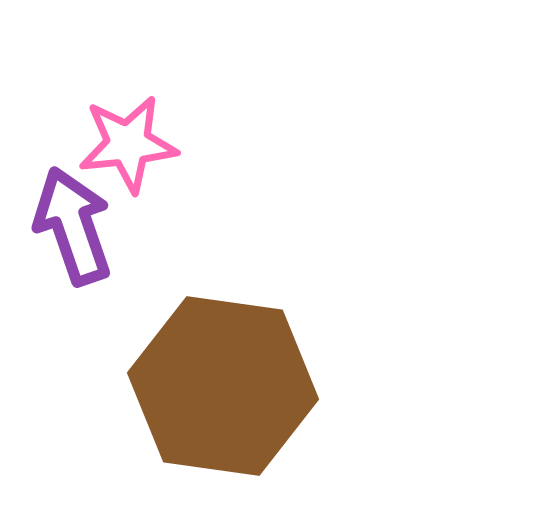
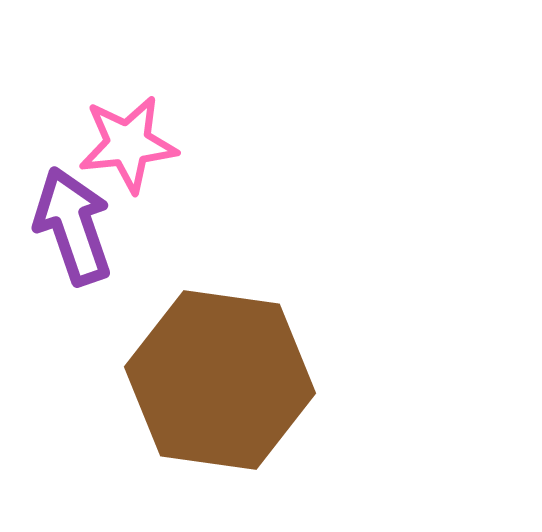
brown hexagon: moved 3 px left, 6 px up
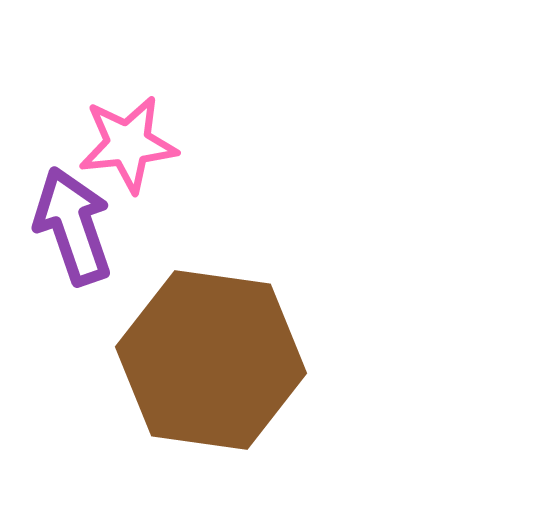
brown hexagon: moved 9 px left, 20 px up
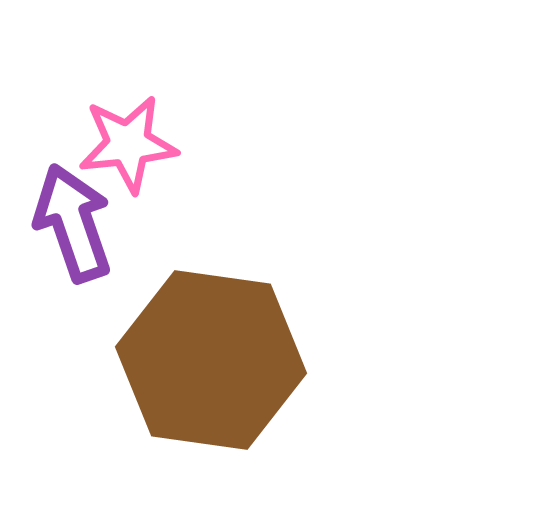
purple arrow: moved 3 px up
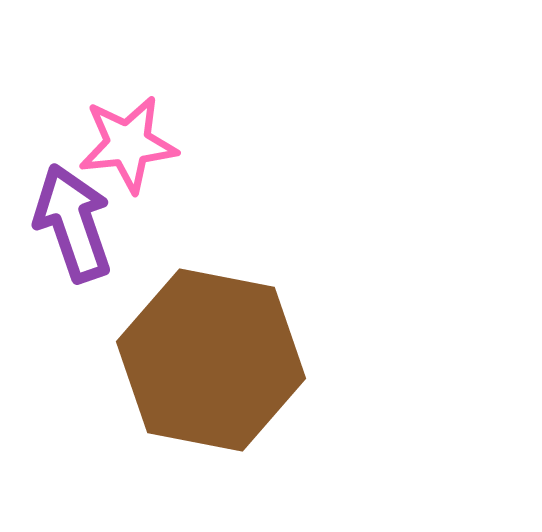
brown hexagon: rotated 3 degrees clockwise
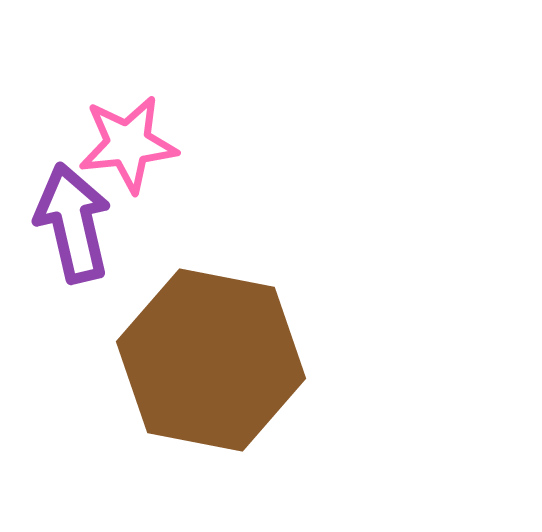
purple arrow: rotated 6 degrees clockwise
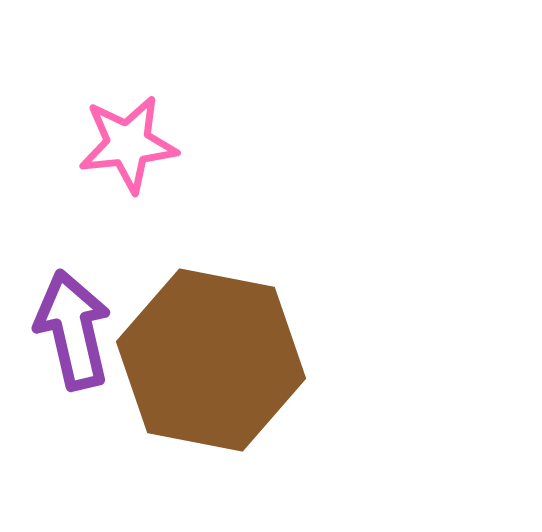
purple arrow: moved 107 px down
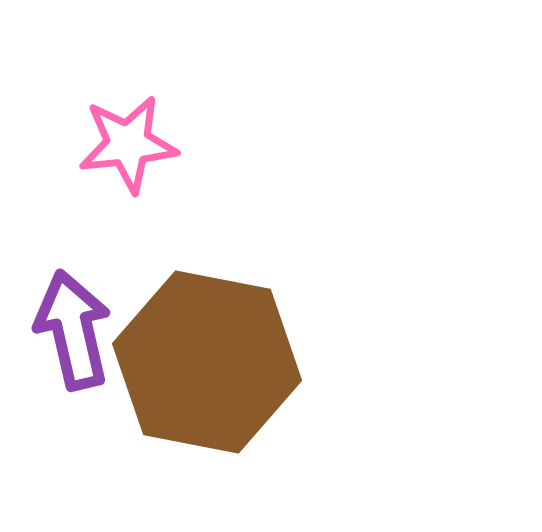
brown hexagon: moved 4 px left, 2 px down
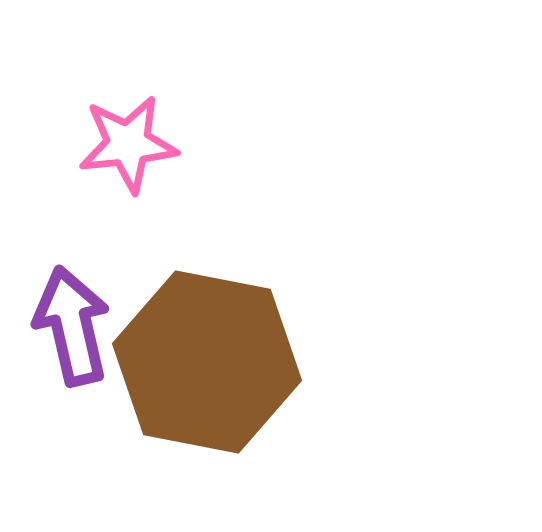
purple arrow: moved 1 px left, 4 px up
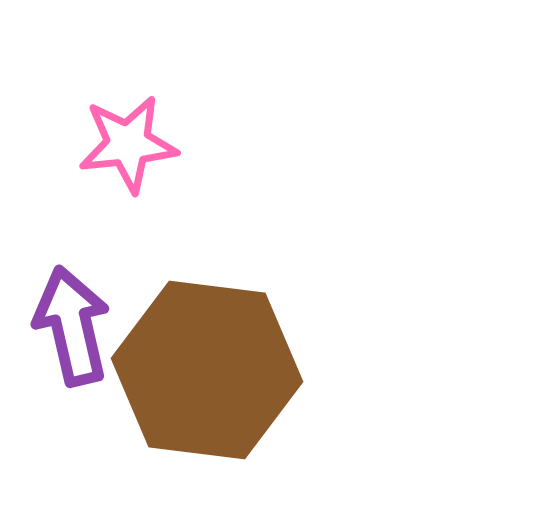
brown hexagon: moved 8 px down; rotated 4 degrees counterclockwise
